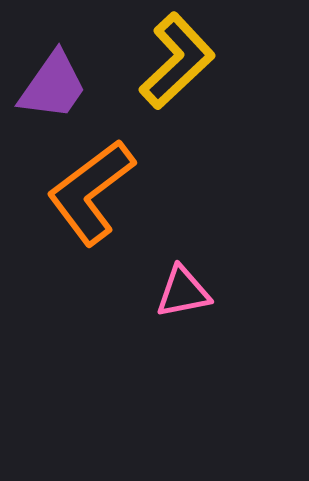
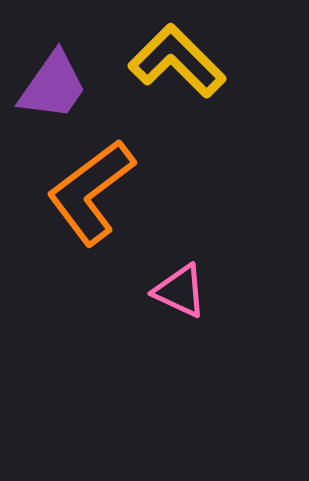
yellow L-shape: rotated 92 degrees counterclockwise
pink triangle: moved 3 px left, 1 px up; rotated 36 degrees clockwise
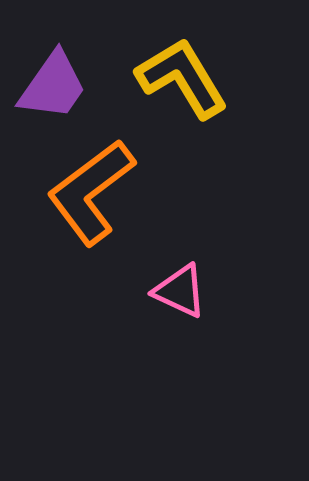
yellow L-shape: moved 5 px right, 17 px down; rotated 14 degrees clockwise
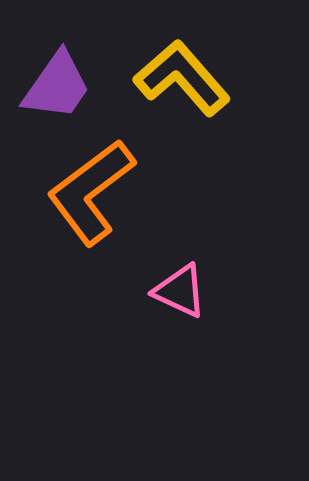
yellow L-shape: rotated 10 degrees counterclockwise
purple trapezoid: moved 4 px right
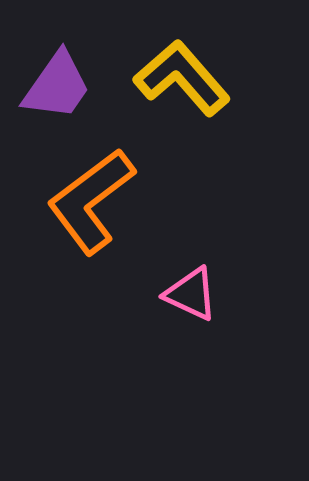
orange L-shape: moved 9 px down
pink triangle: moved 11 px right, 3 px down
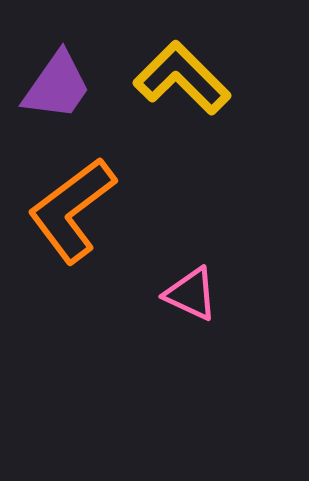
yellow L-shape: rotated 4 degrees counterclockwise
orange L-shape: moved 19 px left, 9 px down
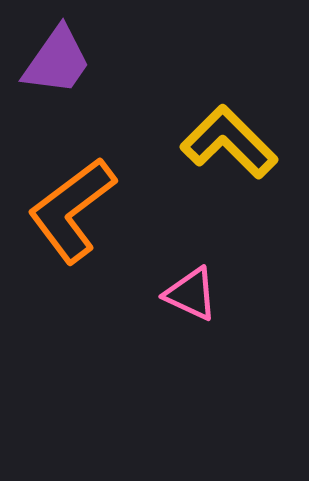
yellow L-shape: moved 47 px right, 64 px down
purple trapezoid: moved 25 px up
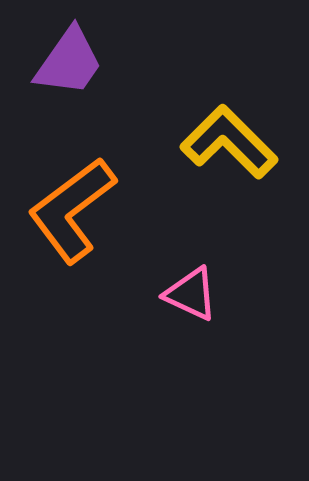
purple trapezoid: moved 12 px right, 1 px down
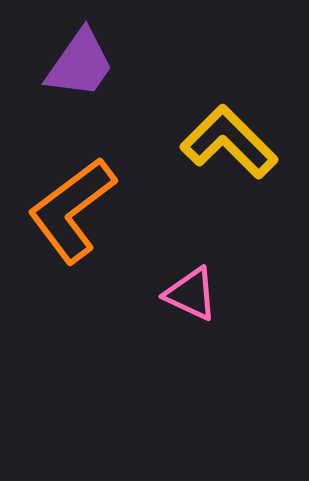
purple trapezoid: moved 11 px right, 2 px down
